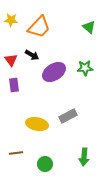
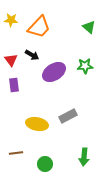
green star: moved 2 px up
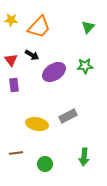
green triangle: moved 1 px left; rotated 32 degrees clockwise
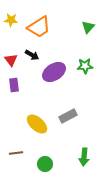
orange trapezoid: rotated 15 degrees clockwise
yellow ellipse: rotated 30 degrees clockwise
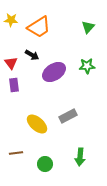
red triangle: moved 3 px down
green star: moved 2 px right
green arrow: moved 4 px left
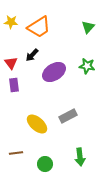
yellow star: moved 2 px down
black arrow: rotated 104 degrees clockwise
green star: rotated 14 degrees clockwise
green arrow: rotated 12 degrees counterclockwise
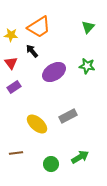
yellow star: moved 13 px down
black arrow: moved 4 px up; rotated 96 degrees clockwise
purple rectangle: moved 2 px down; rotated 64 degrees clockwise
green arrow: rotated 114 degrees counterclockwise
green circle: moved 6 px right
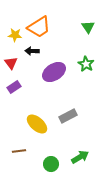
green triangle: rotated 16 degrees counterclockwise
yellow star: moved 4 px right
black arrow: rotated 48 degrees counterclockwise
green star: moved 1 px left, 2 px up; rotated 21 degrees clockwise
brown line: moved 3 px right, 2 px up
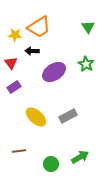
yellow ellipse: moved 1 px left, 7 px up
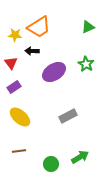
green triangle: rotated 40 degrees clockwise
yellow ellipse: moved 16 px left
